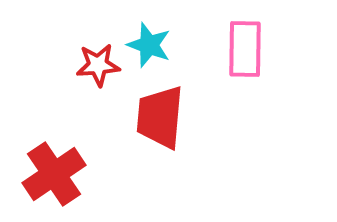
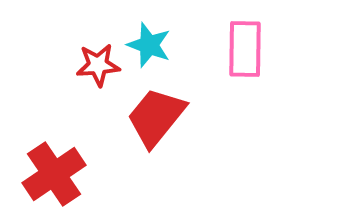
red trapezoid: moved 4 px left; rotated 34 degrees clockwise
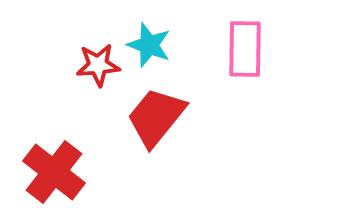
red cross: moved 2 px up; rotated 18 degrees counterclockwise
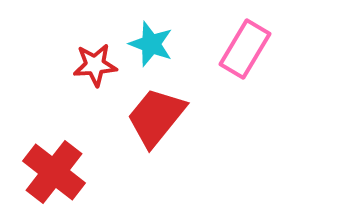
cyan star: moved 2 px right, 1 px up
pink rectangle: rotated 30 degrees clockwise
red star: moved 3 px left
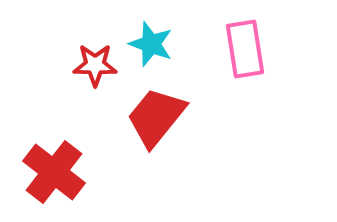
pink rectangle: rotated 40 degrees counterclockwise
red star: rotated 6 degrees clockwise
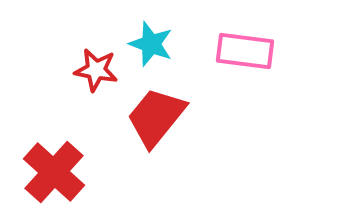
pink rectangle: moved 2 px down; rotated 74 degrees counterclockwise
red star: moved 1 px right, 5 px down; rotated 9 degrees clockwise
red cross: rotated 4 degrees clockwise
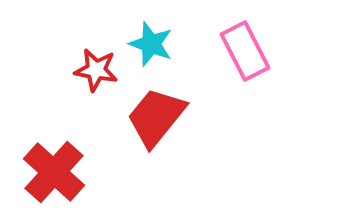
pink rectangle: rotated 56 degrees clockwise
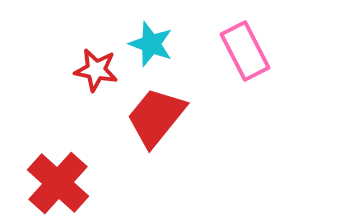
red cross: moved 4 px right, 11 px down
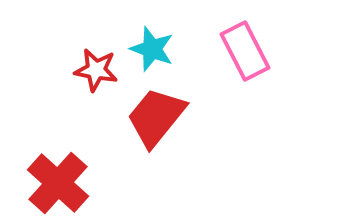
cyan star: moved 1 px right, 5 px down
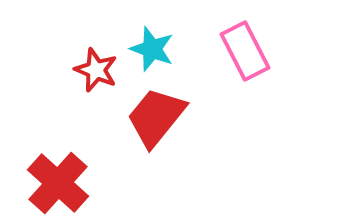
red star: rotated 12 degrees clockwise
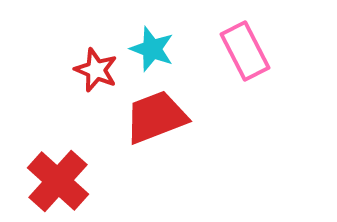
red trapezoid: rotated 30 degrees clockwise
red cross: moved 2 px up
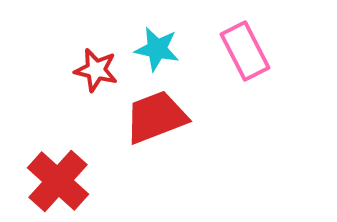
cyan star: moved 5 px right; rotated 9 degrees counterclockwise
red star: rotated 9 degrees counterclockwise
